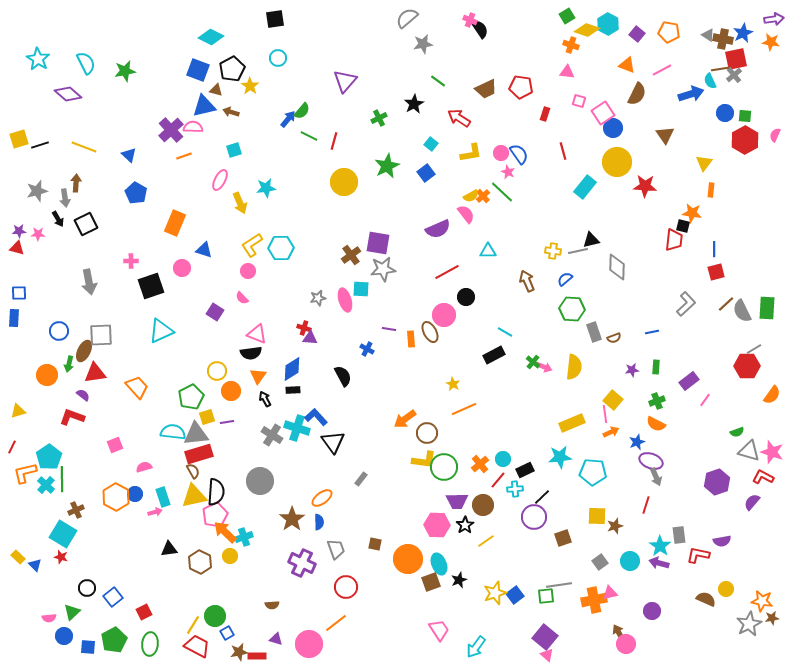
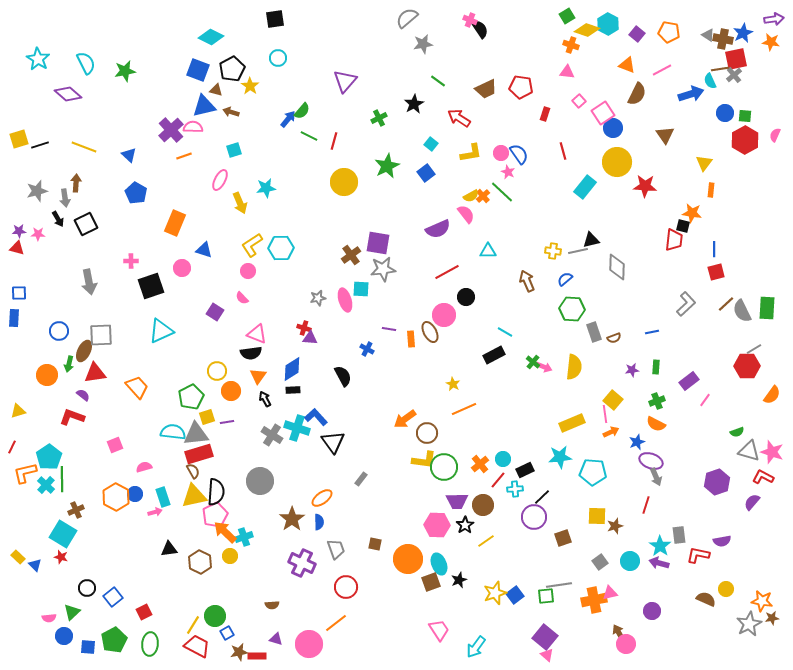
pink square at (579, 101): rotated 32 degrees clockwise
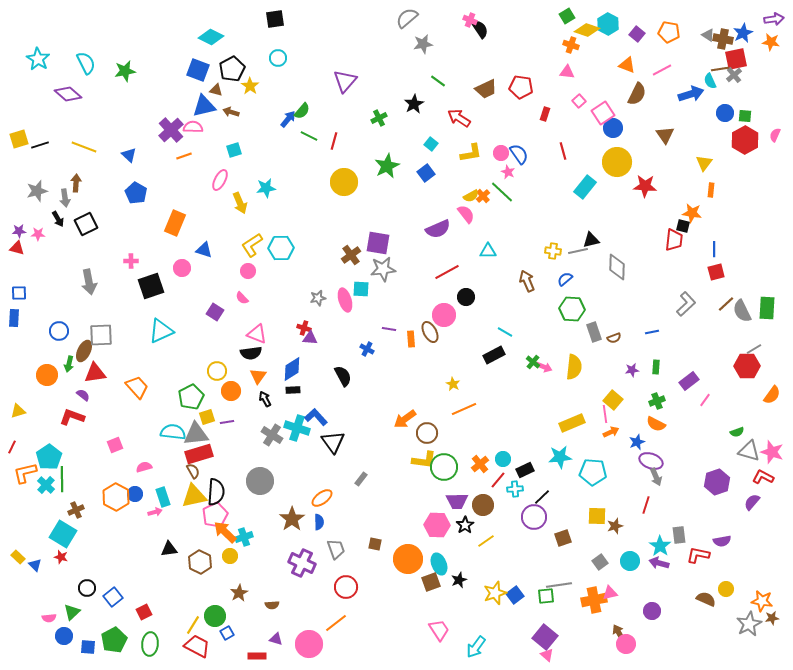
brown star at (239, 652): moved 59 px up; rotated 18 degrees counterclockwise
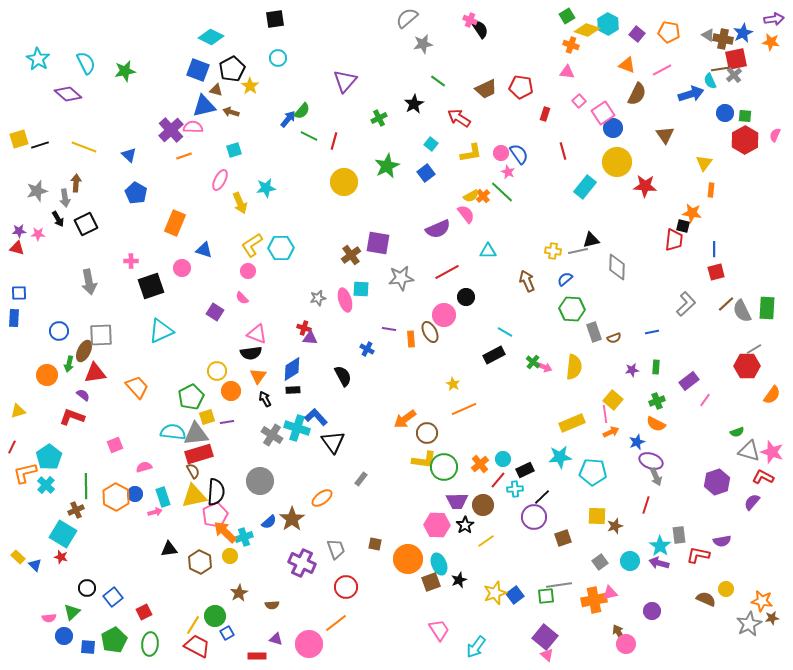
gray star at (383, 269): moved 18 px right, 9 px down
green line at (62, 479): moved 24 px right, 7 px down
blue semicircle at (319, 522): moved 50 px left; rotated 49 degrees clockwise
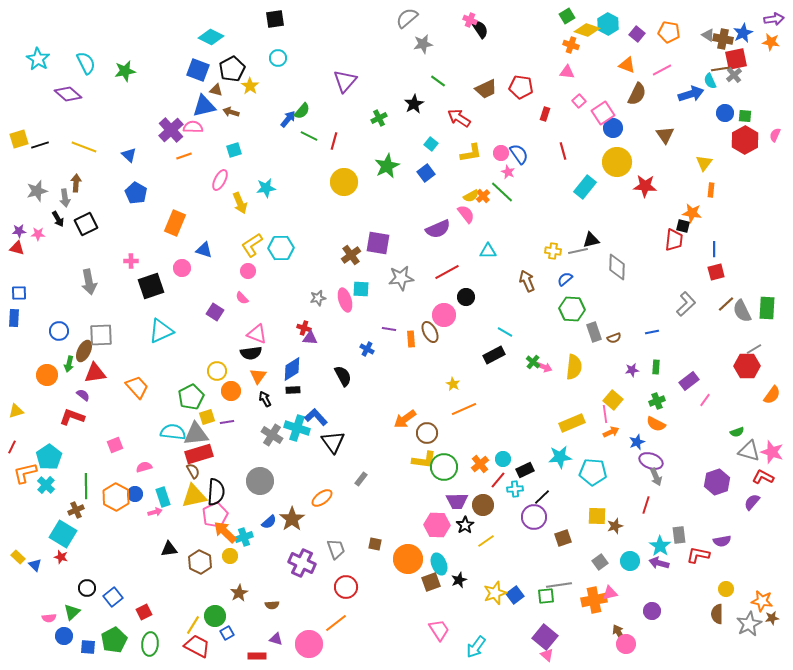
yellow triangle at (18, 411): moved 2 px left
brown semicircle at (706, 599): moved 11 px right, 15 px down; rotated 114 degrees counterclockwise
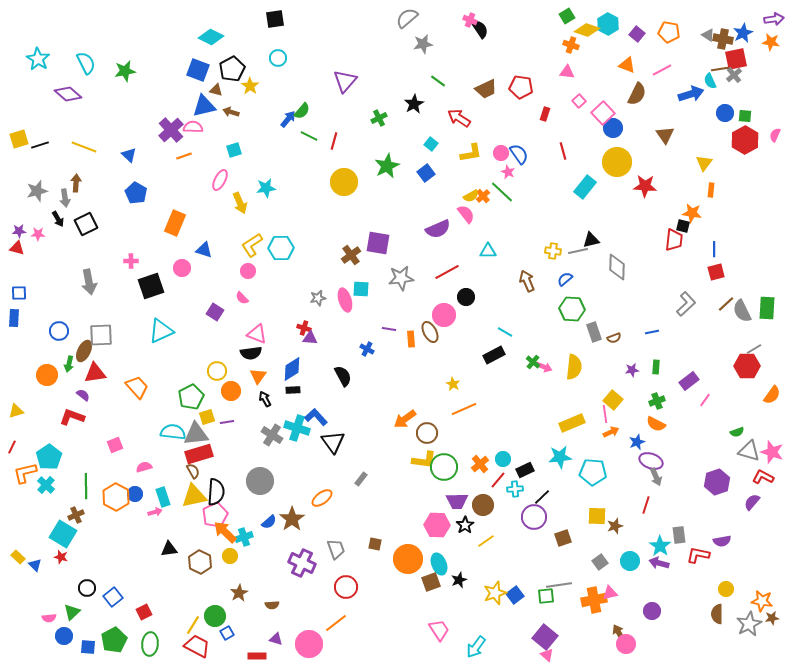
pink square at (603, 113): rotated 10 degrees counterclockwise
brown cross at (76, 510): moved 5 px down
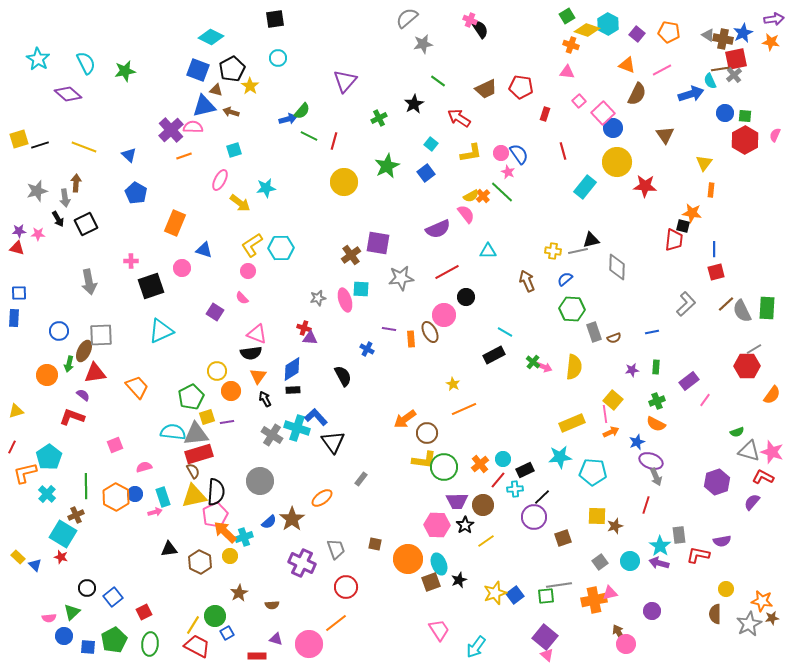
blue arrow at (288, 119): rotated 36 degrees clockwise
yellow arrow at (240, 203): rotated 30 degrees counterclockwise
cyan cross at (46, 485): moved 1 px right, 9 px down
brown semicircle at (717, 614): moved 2 px left
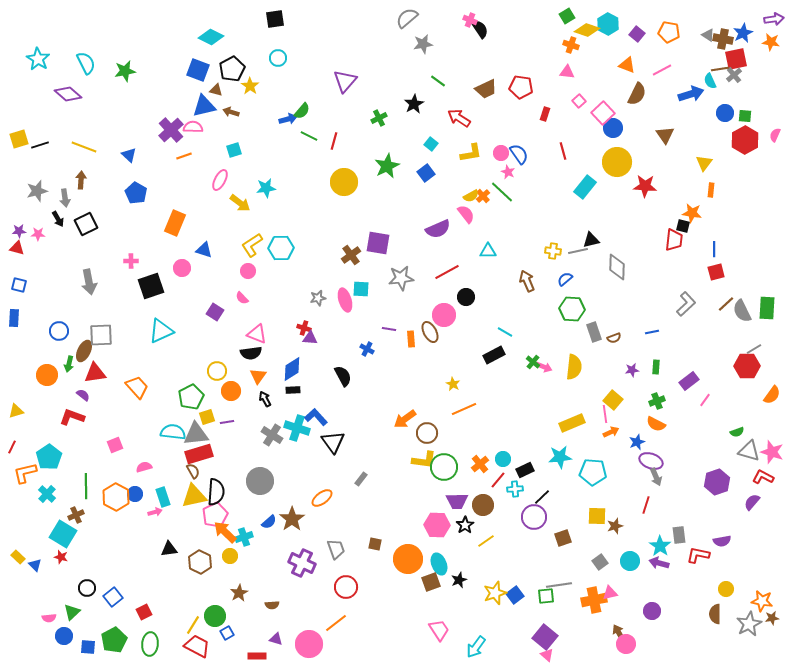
brown arrow at (76, 183): moved 5 px right, 3 px up
blue square at (19, 293): moved 8 px up; rotated 14 degrees clockwise
